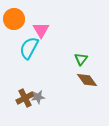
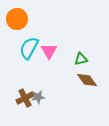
orange circle: moved 3 px right
pink triangle: moved 8 px right, 21 px down
green triangle: rotated 40 degrees clockwise
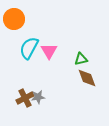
orange circle: moved 3 px left
brown diamond: moved 2 px up; rotated 15 degrees clockwise
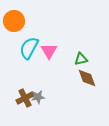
orange circle: moved 2 px down
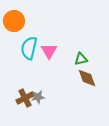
cyan semicircle: rotated 15 degrees counterclockwise
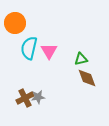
orange circle: moved 1 px right, 2 px down
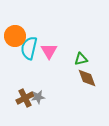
orange circle: moved 13 px down
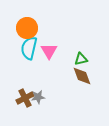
orange circle: moved 12 px right, 8 px up
brown diamond: moved 5 px left, 2 px up
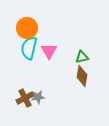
green triangle: moved 1 px right, 2 px up
brown diamond: rotated 30 degrees clockwise
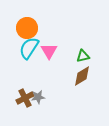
cyan semicircle: rotated 20 degrees clockwise
green triangle: moved 1 px right, 1 px up
brown diamond: rotated 50 degrees clockwise
